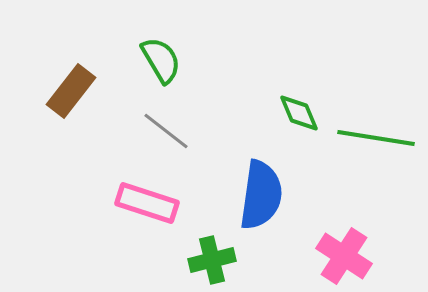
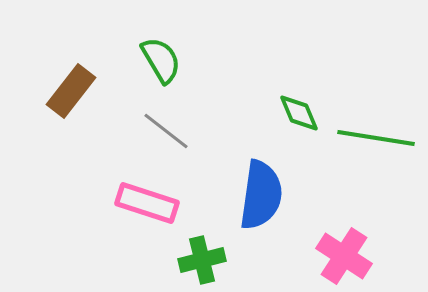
green cross: moved 10 px left
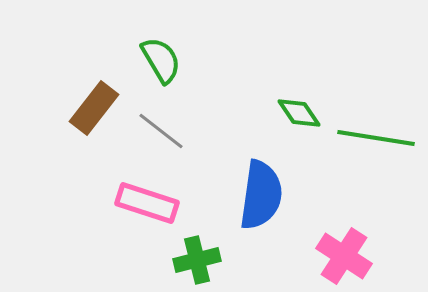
brown rectangle: moved 23 px right, 17 px down
green diamond: rotated 12 degrees counterclockwise
gray line: moved 5 px left
green cross: moved 5 px left
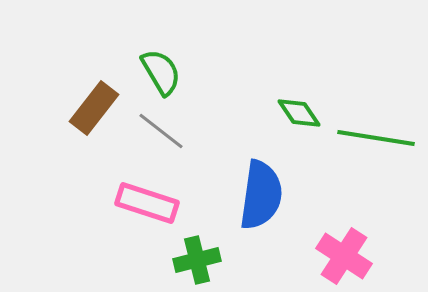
green semicircle: moved 12 px down
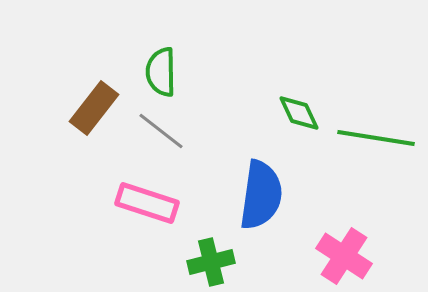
green semicircle: rotated 150 degrees counterclockwise
green diamond: rotated 9 degrees clockwise
green cross: moved 14 px right, 2 px down
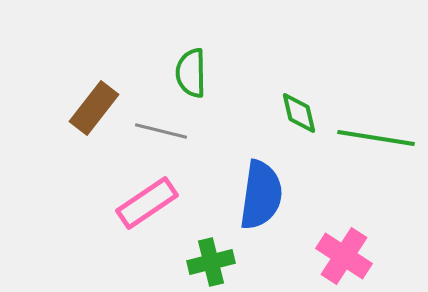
green semicircle: moved 30 px right, 1 px down
green diamond: rotated 12 degrees clockwise
gray line: rotated 24 degrees counterclockwise
pink rectangle: rotated 52 degrees counterclockwise
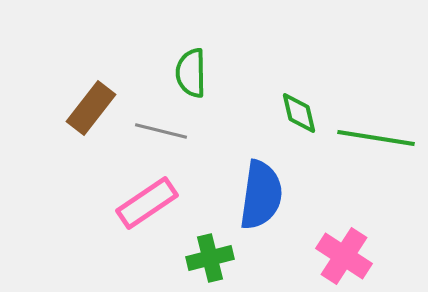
brown rectangle: moved 3 px left
green cross: moved 1 px left, 4 px up
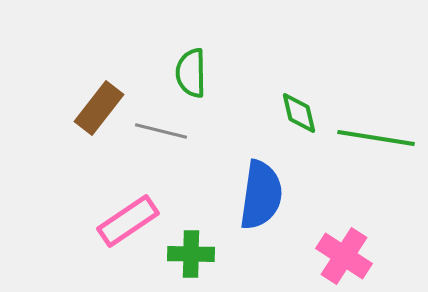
brown rectangle: moved 8 px right
pink rectangle: moved 19 px left, 18 px down
green cross: moved 19 px left, 4 px up; rotated 15 degrees clockwise
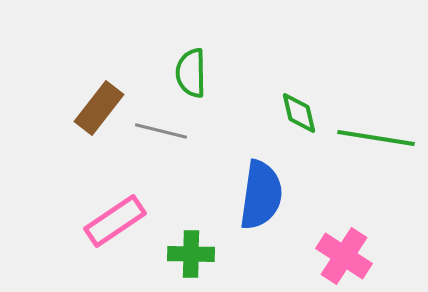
pink rectangle: moved 13 px left
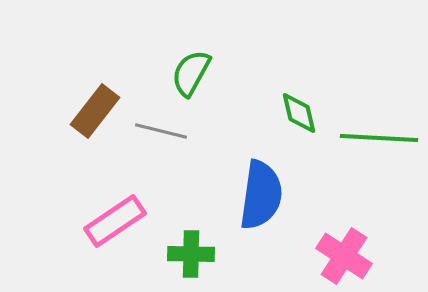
green semicircle: rotated 30 degrees clockwise
brown rectangle: moved 4 px left, 3 px down
green line: moved 3 px right; rotated 6 degrees counterclockwise
